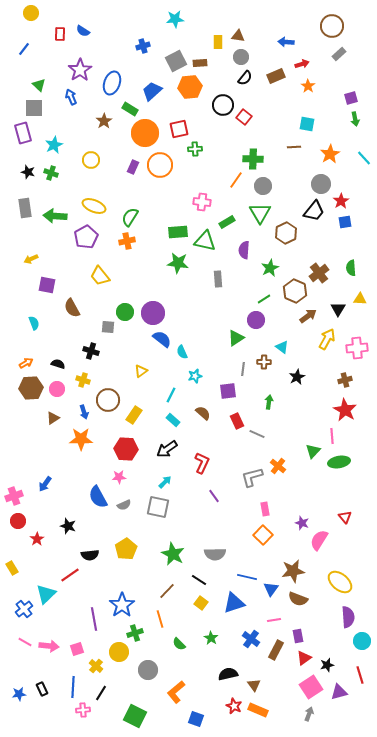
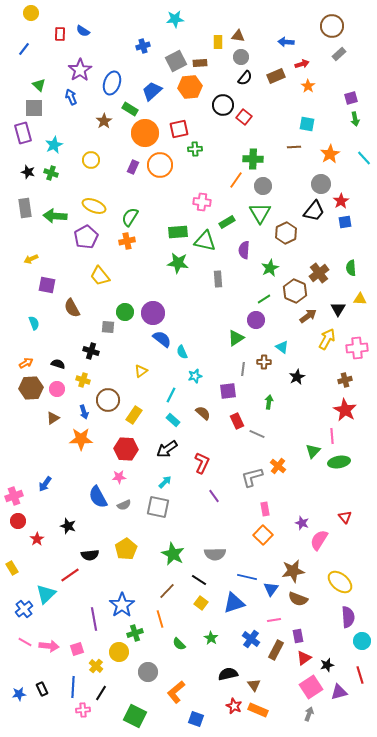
gray circle at (148, 670): moved 2 px down
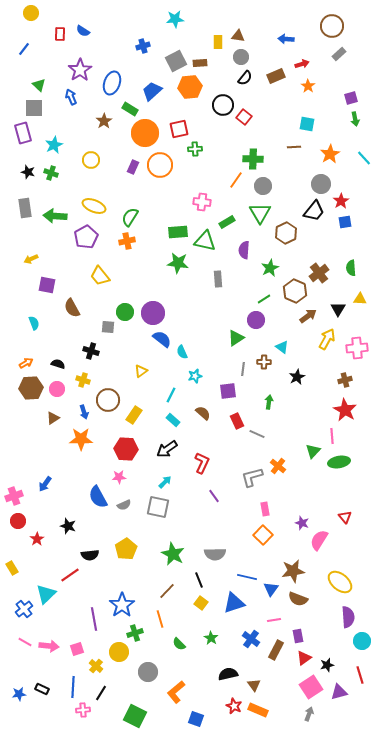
blue arrow at (286, 42): moved 3 px up
black line at (199, 580): rotated 35 degrees clockwise
black rectangle at (42, 689): rotated 40 degrees counterclockwise
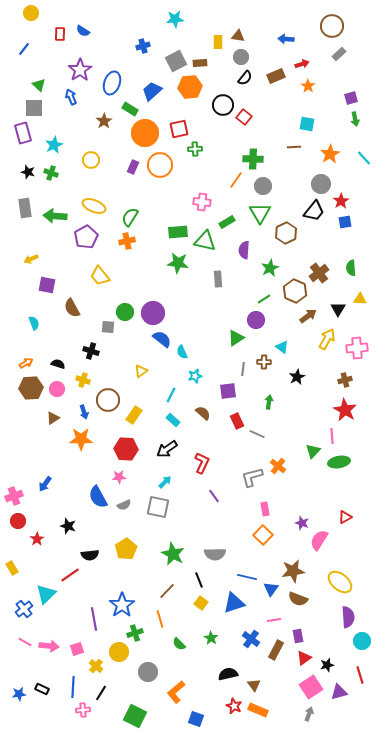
red triangle at (345, 517): rotated 40 degrees clockwise
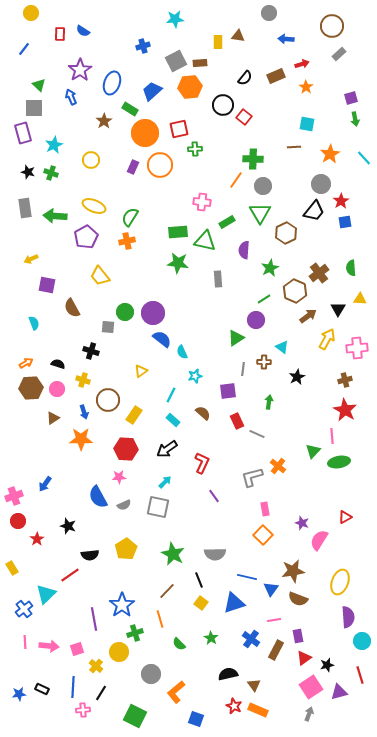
gray circle at (241, 57): moved 28 px right, 44 px up
orange star at (308, 86): moved 2 px left, 1 px down
yellow ellipse at (340, 582): rotated 70 degrees clockwise
pink line at (25, 642): rotated 56 degrees clockwise
gray circle at (148, 672): moved 3 px right, 2 px down
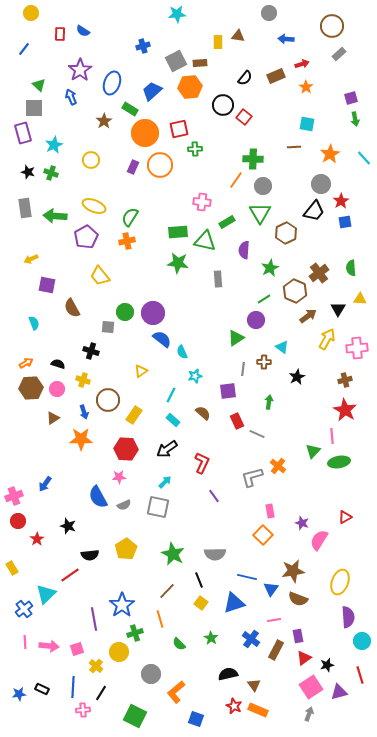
cyan star at (175, 19): moved 2 px right, 5 px up
pink rectangle at (265, 509): moved 5 px right, 2 px down
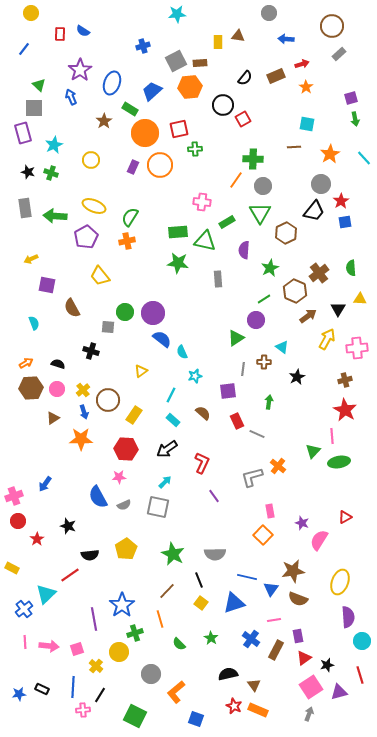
red square at (244, 117): moved 1 px left, 2 px down; rotated 21 degrees clockwise
yellow cross at (83, 380): moved 10 px down; rotated 32 degrees clockwise
yellow rectangle at (12, 568): rotated 32 degrees counterclockwise
black line at (101, 693): moved 1 px left, 2 px down
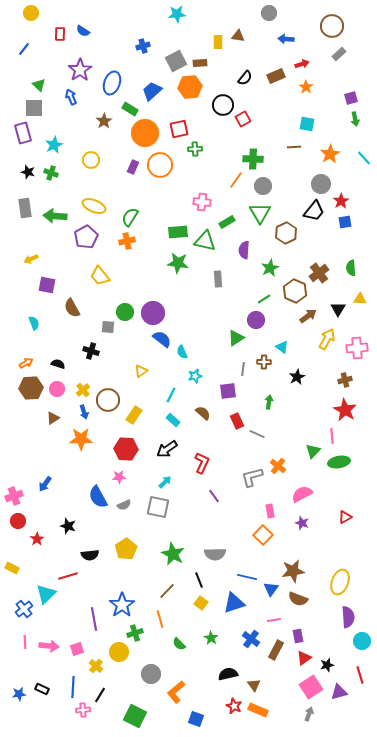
pink semicircle at (319, 540): moved 17 px left, 46 px up; rotated 30 degrees clockwise
red line at (70, 575): moved 2 px left, 1 px down; rotated 18 degrees clockwise
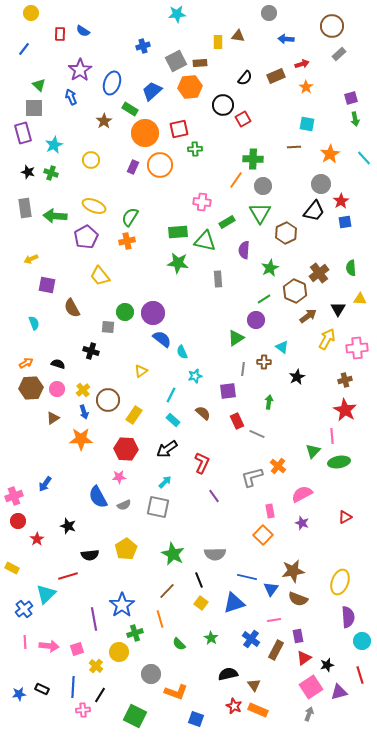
orange L-shape at (176, 692): rotated 120 degrees counterclockwise
